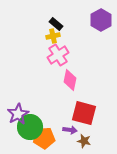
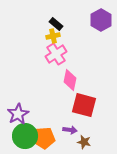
pink cross: moved 2 px left, 1 px up
red square: moved 8 px up
green circle: moved 5 px left, 9 px down
brown star: moved 1 px down
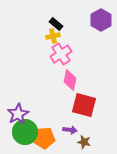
pink cross: moved 5 px right
green circle: moved 4 px up
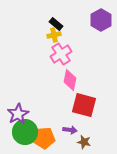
yellow cross: moved 1 px right, 1 px up
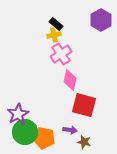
orange pentagon: rotated 15 degrees clockwise
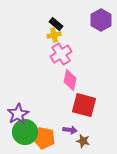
brown star: moved 1 px left, 1 px up
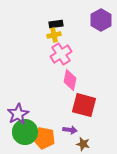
black rectangle: rotated 48 degrees counterclockwise
brown star: moved 3 px down
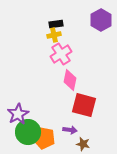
green circle: moved 3 px right
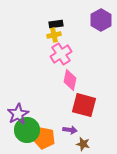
green circle: moved 1 px left, 2 px up
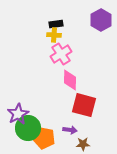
yellow cross: rotated 16 degrees clockwise
pink diamond: rotated 10 degrees counterclockwise
green circle: moved 1 px right, 2 px up
brown star: rotated 16 degrees counterclockwise
